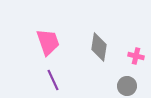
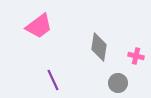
pink trapezoid: moved 9 px left, 16 px up; rotated 72 degrees clockwise
gray circle: moved 9 px left, 3 px up
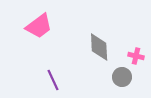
gray diamond: rotated 12 degrees counterclockwise
gray circle: moved 4 px right, 6 px up
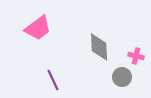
pink trapezoid: moved 1 px left, 2 px down
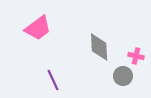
gray circle: moved 1 px right, 1 px up
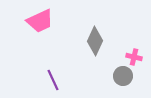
pink trapezoid: moved 2 px right, 7 px up; rotated 12 degrees clockwise
gray diamond: moved 4 px left, 6 px up; rotated 28 degrees clockwise
pink cross: moved 2 px left, 1 px down
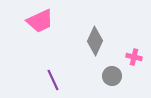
gray circle: moved 11 px left
